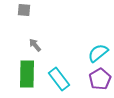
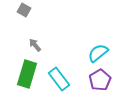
gray square: rotated 24 degrees clockwise
green rectangle: rotated 16 degrees clockwise
purple pentagon: moved 1 px down
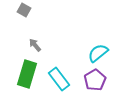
purple pentagon: moved 5 px left
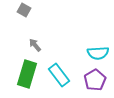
cyan semicircle: rotated 145 degrees counterclockwise
cyan rectangle: moved 4 px up
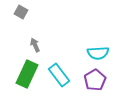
gray square: moved 3 px left, 2 px down
gray arrow: rotated 16 degrees clockwise
green rectangle: rotated 8 degrees clockwise
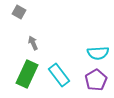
gray square: moved 2 px left
gray arrow: moved 2 px left, 2 px up
purple pentagon: moved 1 px right
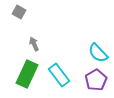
gray arrow: moved 1 px right, 1 px down
cyan semicircle: rotated 50 degrees clockwise
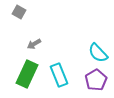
gray arrow: rotated 96 degrees counterclockwise
cyan rectangle: rotated 15 degrees clockwise
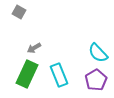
gray arrow: moved 4 px down
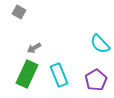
cyan semicircle: moved 2 px right, 9 px up
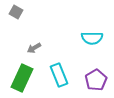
gray square: moved 3 px left
cyan semicircle: moved 8 px left, 6 px up; rotated 45 degrees counterclockwise
green rectangle: moved 5 px left, 4 px down
